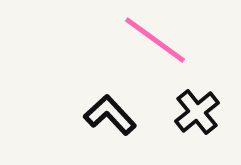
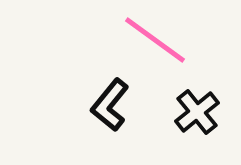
black L-shape: moved 10 px up; rotated 98 degrees counterclockwise
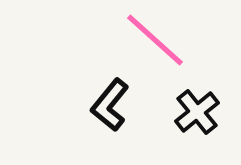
pink line: rotated 6 degrees clockwise
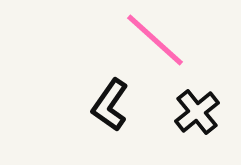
black L-shape: rotated 4 degrees counterclockwise
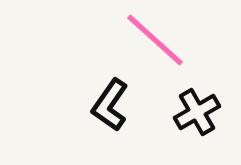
black cross: rotated 9 degrees clockwise
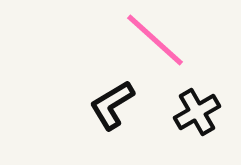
black L-shape: moved 2 px right; rotated 24 degrees clockwise
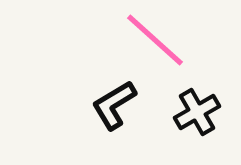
black L-shape: moved 2 px right
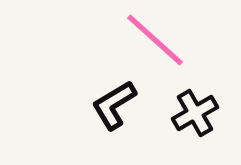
black cross: moved 2 px left, 1 px down
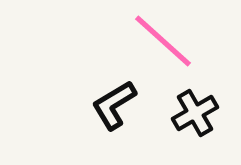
pink line: moved 8 px right, 1 px down
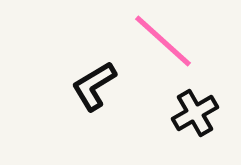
black L-shape: moved 20 px left, 19 px up
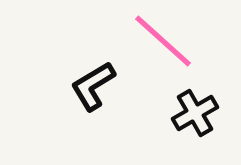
black L-shape: moved 1 px left
